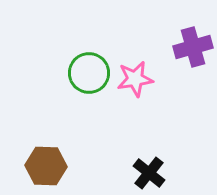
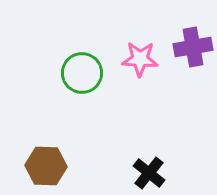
purple cross: rotated 6 degrees clockwise
green circle: moved 7 px left
pink star: moved 5 px right, 20 px up; rotated 12 degrees clockwise
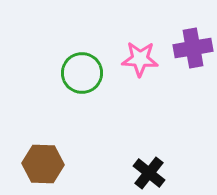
purple cross: moved 1 px down
brown hexagon: moved 3 px left, 2 px up
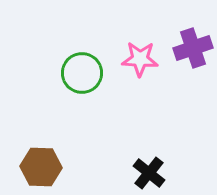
purple cross: rotated 9 degrees counterclockwise
brown hexagon: moved 2 px left, 3 px down
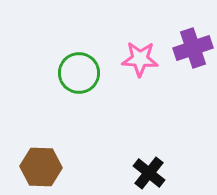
green circle: moved 3 px left
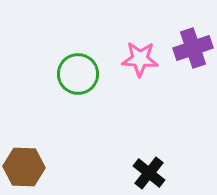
green circle: moved 1 px left, 1 px down
brown hexagon: moved 17 px left
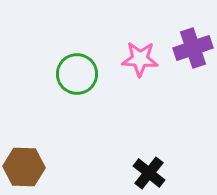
green circle: moved 1 px left
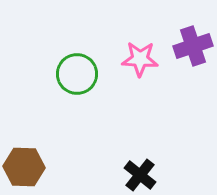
purple cross: moved 2 px up
black cross: moved 9 px left, 2 px down
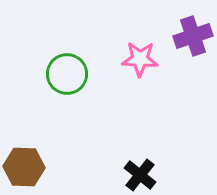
purple cross: moved 10 px up
green circle: moved 10 px left
